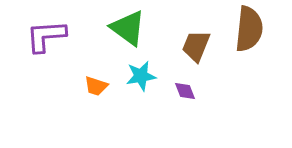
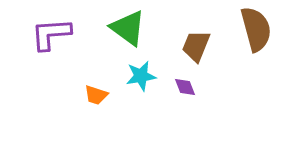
brown semicircle: moved 7 px right; rotated 21 degrees counterclockwise
purple L-shape: moved 5 px right, 2 px up
orange trapezoid: moved 9 px down
purple diamond: moved 4 px up
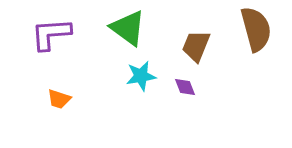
orange trapezoid: moved 37 px left, 4 px down
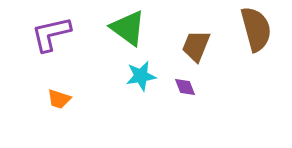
purple L-shape: rotated 9 degrees counterclockwise
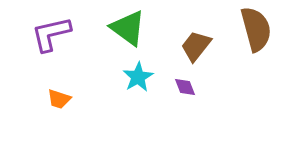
brown trapezoid: rotated 16 degrees clockwise
cyan star: moved 3 px left, 1 px down; rotated 20 degrees counterclockwise
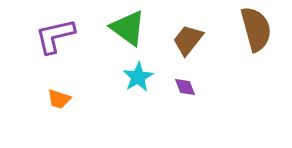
purple L-shape: moved 4 px right, 2 px down
brown trapezoid: moved 8 px left, 6 px up
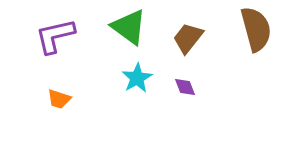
green triangle: moved 1 px right, 1 px up
brown trapezoid: moved 2 px up
cyan star: moved 1 px left, 1 px down
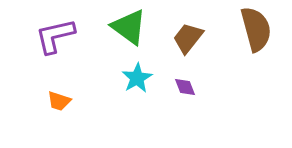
orange trapezoid: moved 2 px down
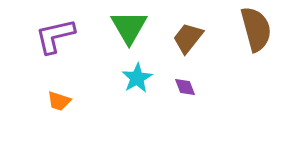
green triangle: rotated 24 degrees clockwise
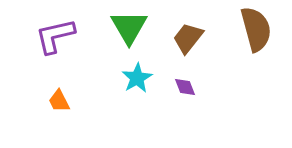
orange trapezoid: rotated 45 degrees clockwise
